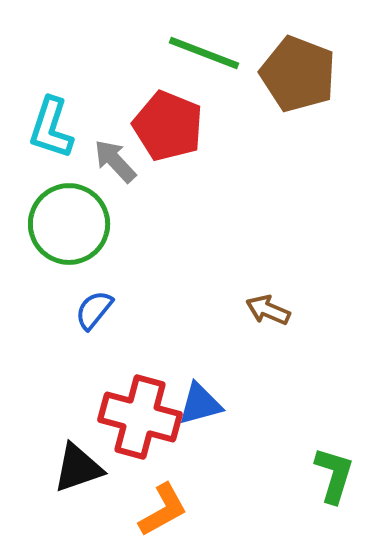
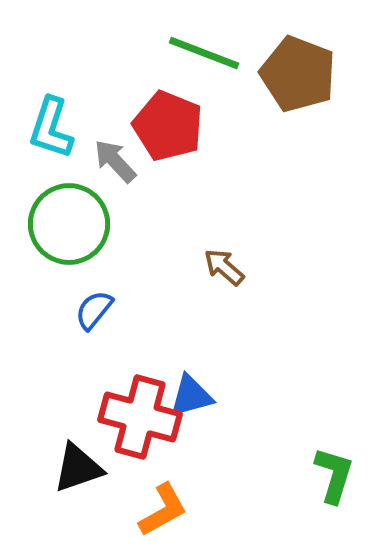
brown arrow: moved 44 px left, 43 px up; rotated 18 degrees clockwise
blue triangle: moved 9 px left, 8 px up
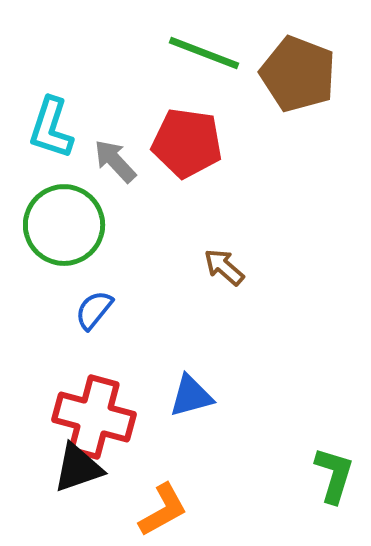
red pentagon: moved 19 px right, 17 px down; rotated 14 degrees counterclockwise
green circle: moved 5 px left, 1 px down
red cross: moved 46 px left
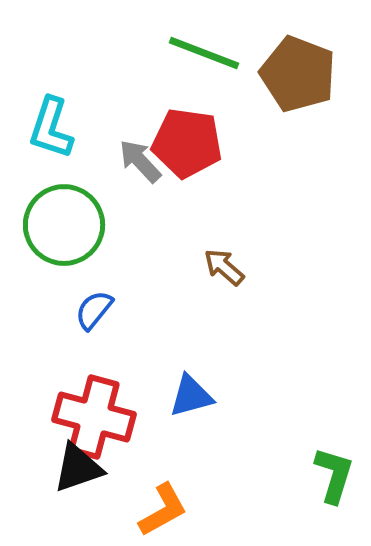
gray arrow: moved 25 px right
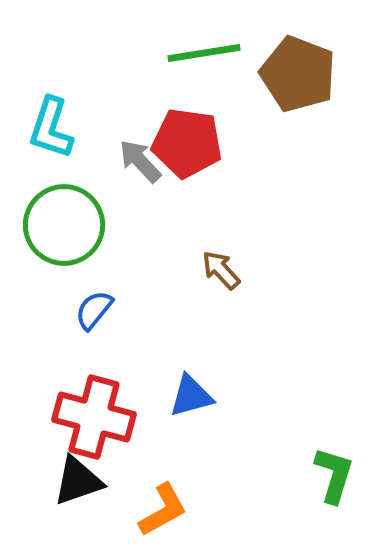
green line: rotated 30 degrees counterclockwise
brown arrow: moved 3 px left, 3 px down; rotated 6 degrees clockwise
black triangle: moved 13 px down
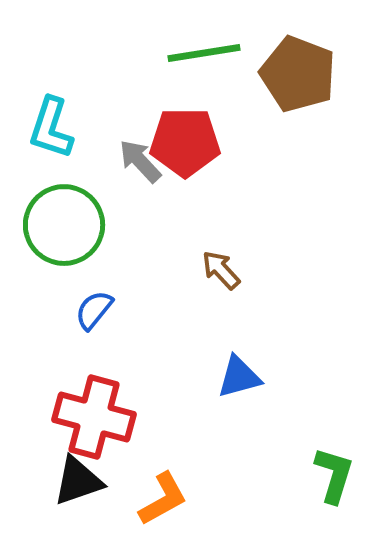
red pentagon: moved 2 px left, 1 px up; rotated 8 degrees counterclockwise
blue triangle: moved 48 px right, 19 px up
orange L-shape: moved 11 px up
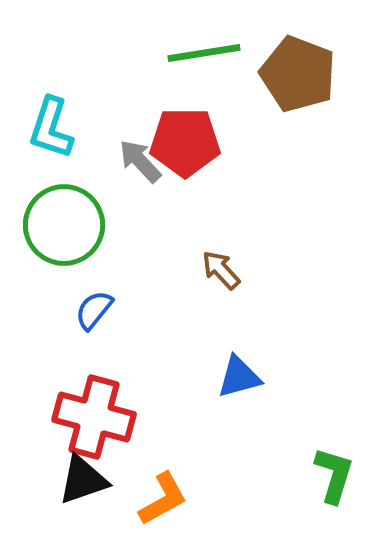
black triangle: moved 5 px right, 1 px up
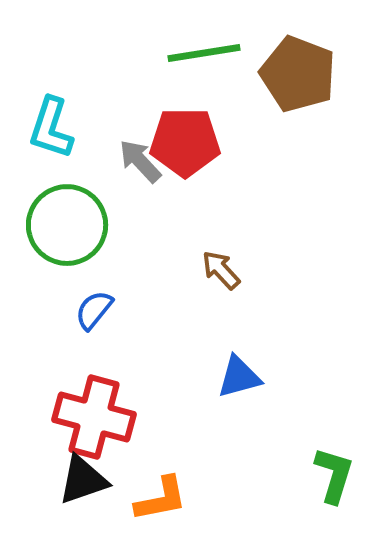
green circle: moved 3 px right
orange L-shape: moved 2 px left; rotated 18 degrees clockwise
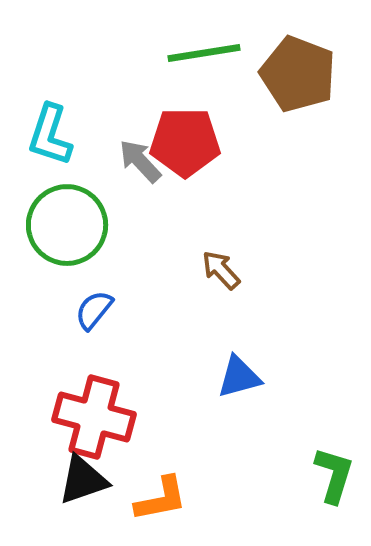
cyan L-shape: moved 1 px left, 7 px down
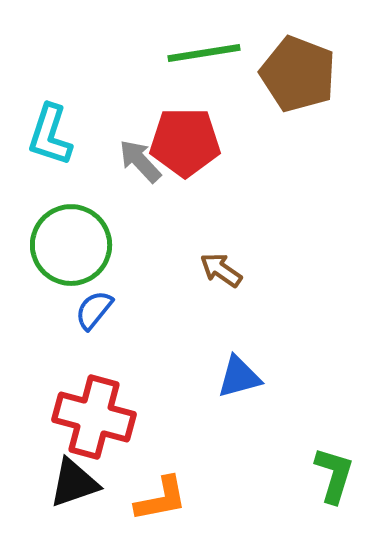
green circle: moved 4 px right, 20 px down
brown arrow: rotated 12 degrees counterclockwise
black triangle: moved 9 px left, 3 px down
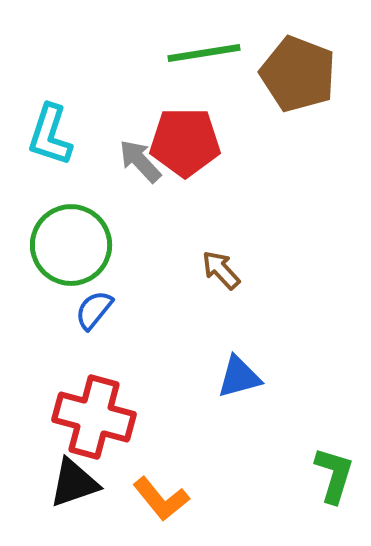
brown arrow: rotated 12 degrees clockwise
orange L-shape: rotated 62 degrees clockwise
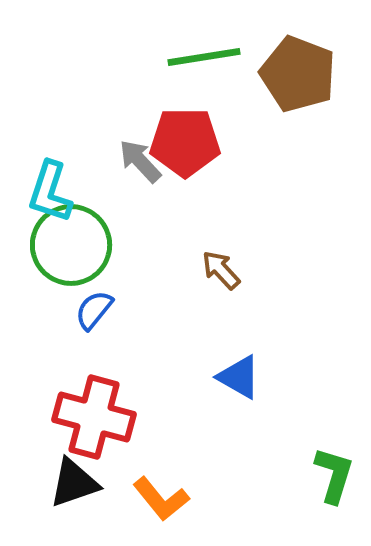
green line: moved 4 px down
cyan L-shape: moved 57 px down
blue triangle: rotated 45 degrees clockwise
